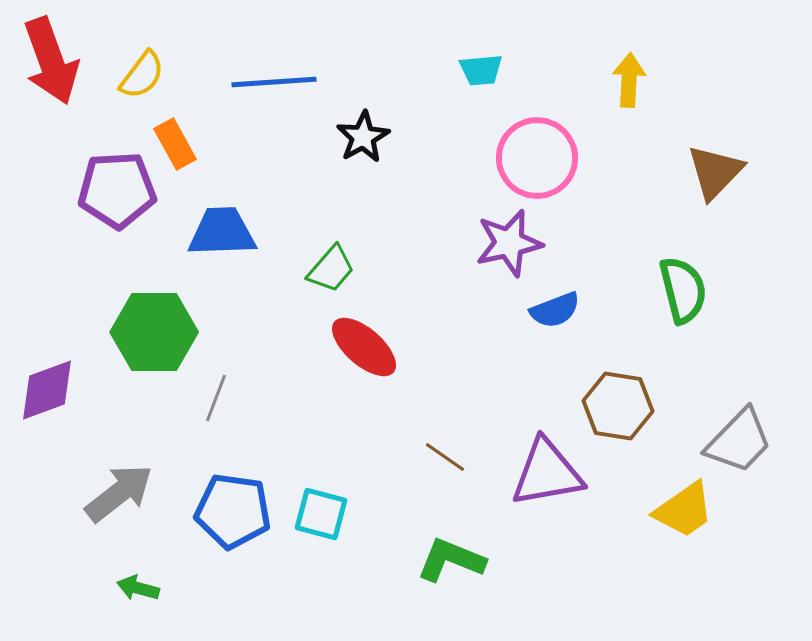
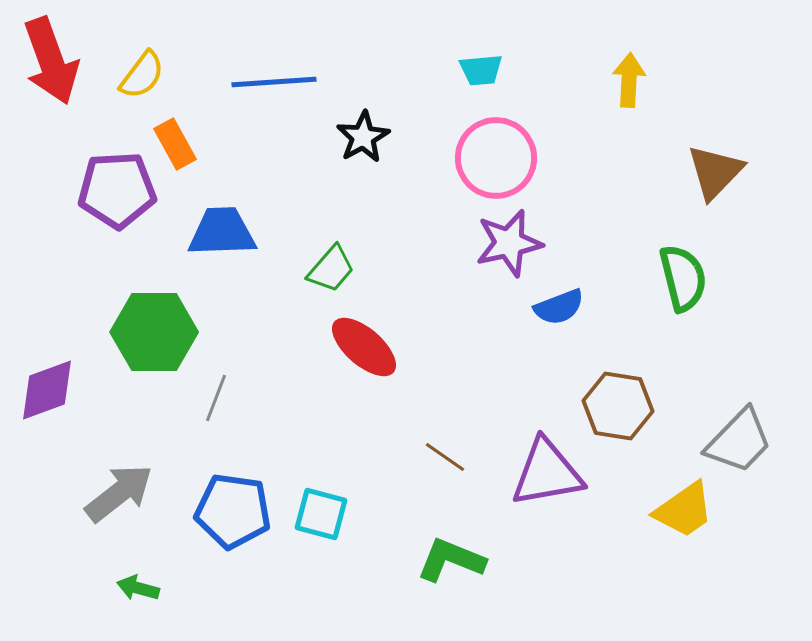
pink circle: moved 41 px left
green semicircle: moved 12 px up
blue semicircle: moved 4 px right, 3 px up
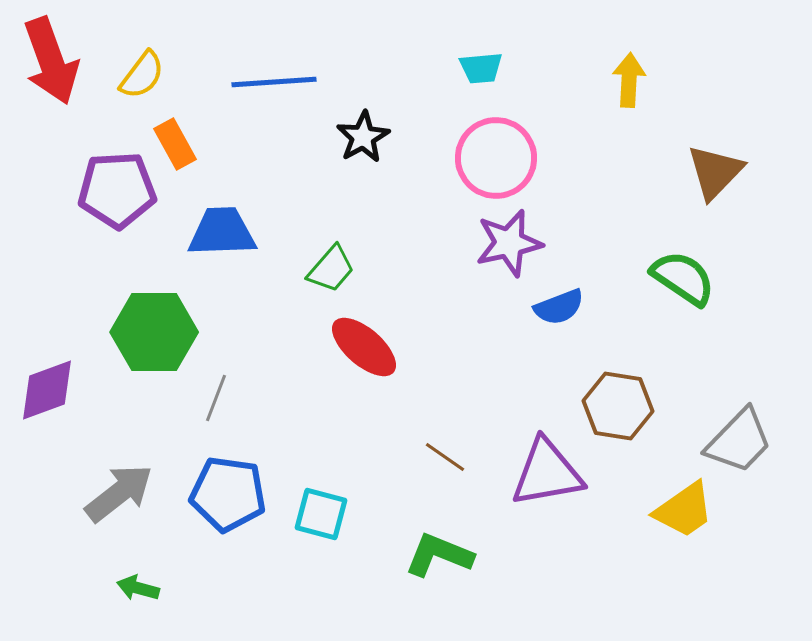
cyan trapezoid: moved 2 px up
green semicircle: rotated 42 degrees counterclockwise
blue pentagon: moved 5 px left, 17 px up
green L-shape: moved 12 px left, 5 px up
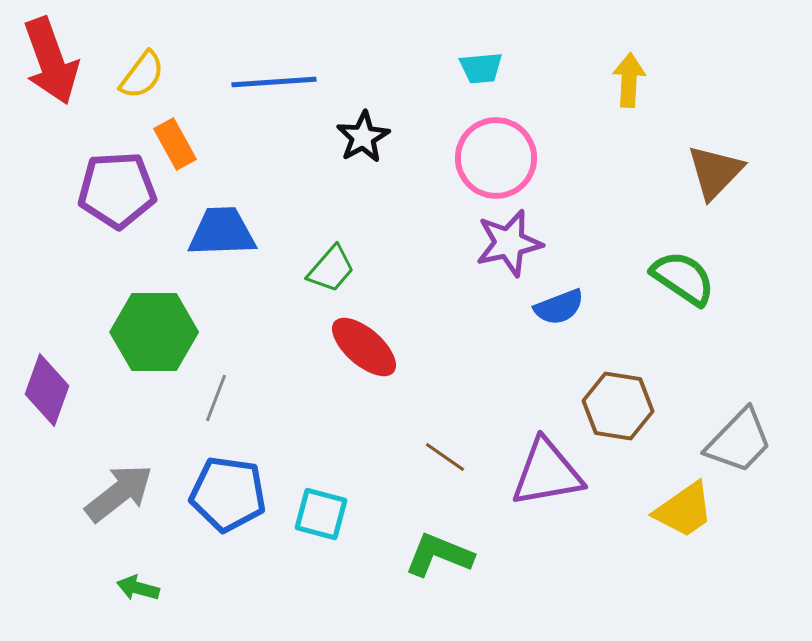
purple diamond: rotated 50 degrees counterclockwise
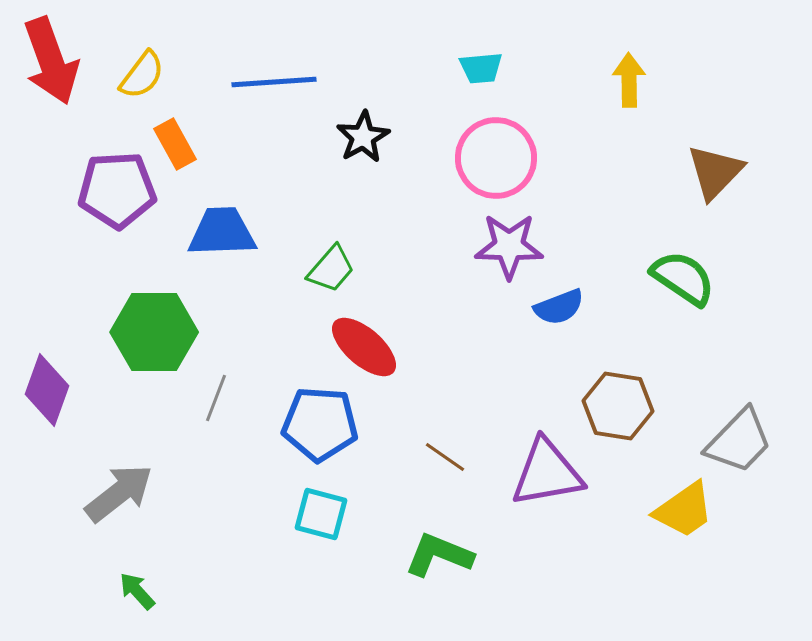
yellow arrow: rotated 4 degrees counterclockwise
purple star: moved 3 px down; rotated 14 degrees clockwise
blue pentagon: moved 92 px right, 70 px up; rotated 4 degrees counterclockwise
green arrow: moved 1 px left, 3 px down; rotated 33 degrees clockwise
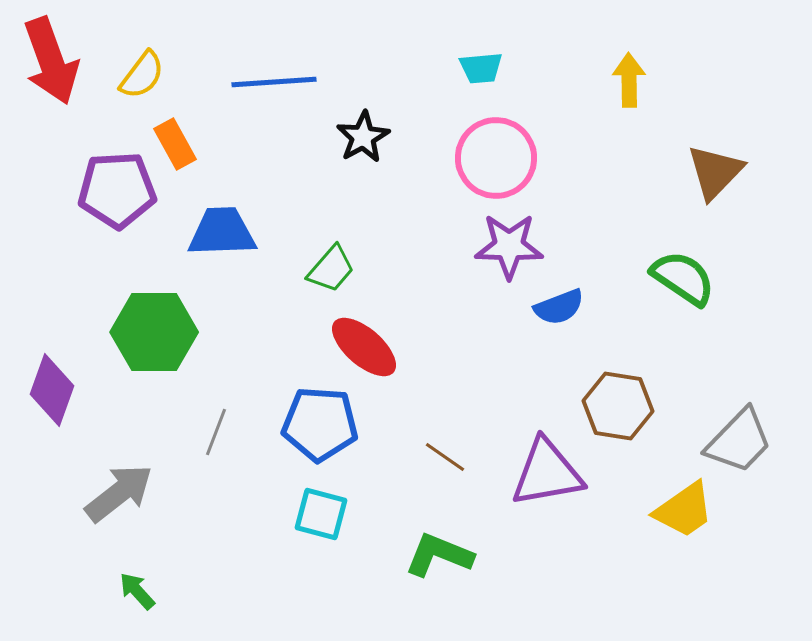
purple diamond: moved 5 px right
gray line: moved 34 px down
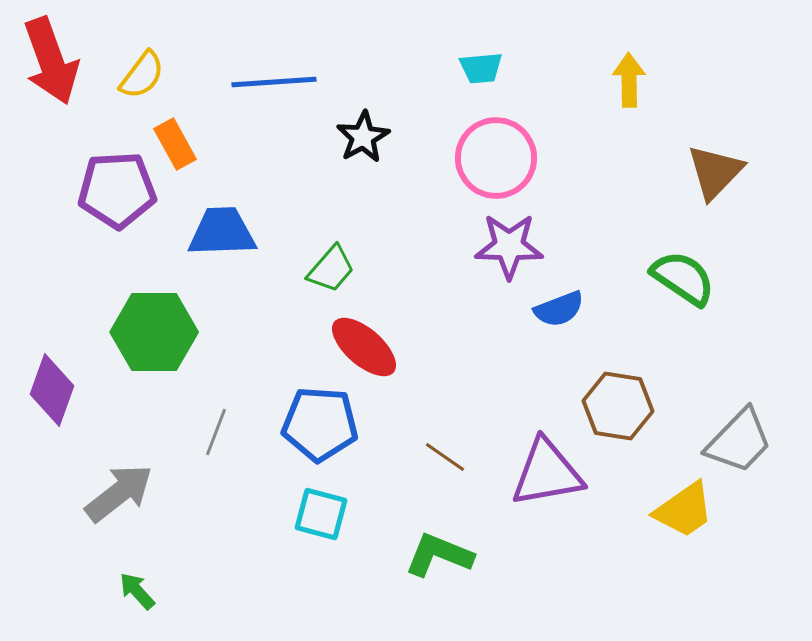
blue semicircle: moved 2 px down
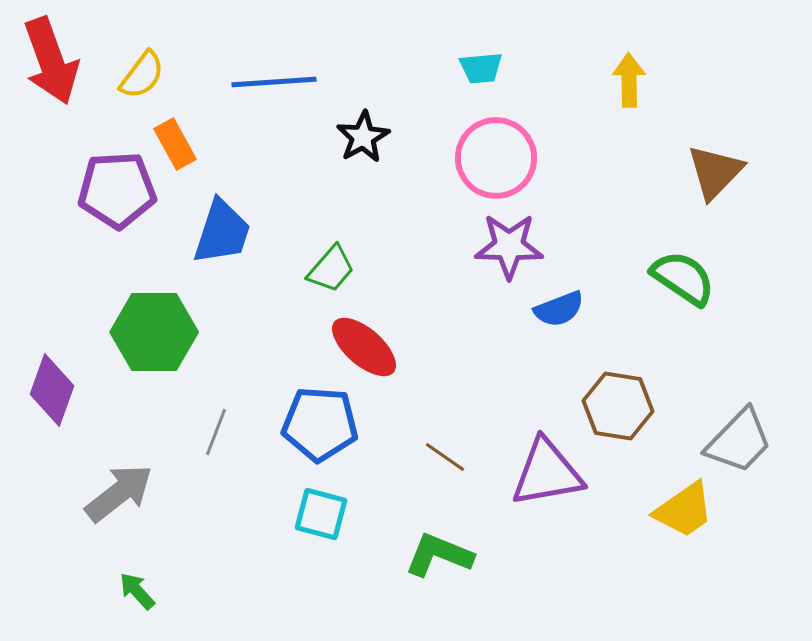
blue trapezoid: rotated 110 degrees clockwise
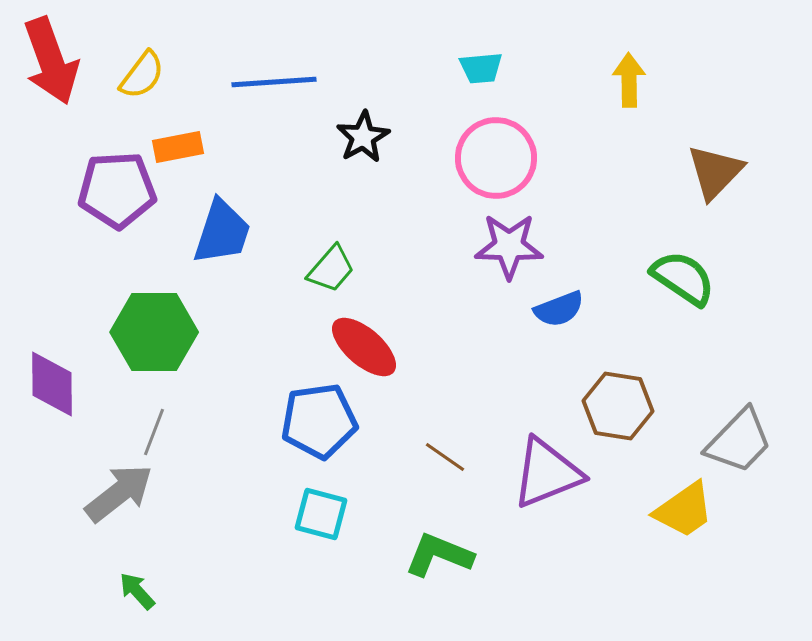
orange rectangle: moved 3 px right, 3 px down; rotated 72 degrees counterclockwise
purple diamond: moved 6 px up; rotated 20 degrees counterclockwise
blue pentagon: moved 1 px left, 3 px up; rotated 12 degrees counterclockwise
gray line: moved 62 px left
purple triangle: rotated 12 degrees counterclockwise
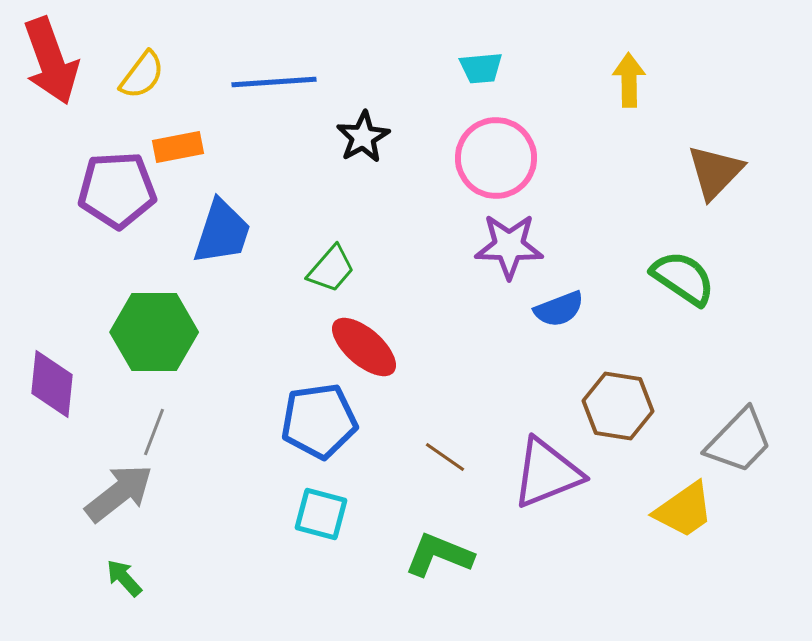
purple diamond: rotated 6 degrees clockwise
green arrow: moved 13 px left, 13 px up
